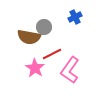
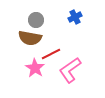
gray circle: moved 8 px left, 7 px up
brown semicircle: moved 1 px right, 1 px down
red line: moved 1 px left
pink L-shape: rotated 20 degrees clockwise
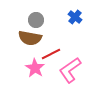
blue cross: rotated 24 degrees counterclockwise
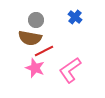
red line: moved 7 px left, 3 px up
pink star: rotated 12 degrees counterclockwise
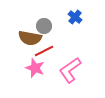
gray circle: moved 8 px right, 6 px down
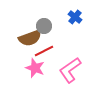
brown semicircle: rotated 30 degrees counterclockwise
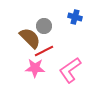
blue cross: rotated 24 degrees counterclockwise
brown semicircle: rotated 115 degrees counterclockwise
pink star: rotated 18 degrees counterclockwise
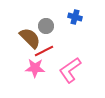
gray circle: moved 2 px right
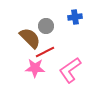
blue cross: rotated 24 degrees counterclockwise
red line: moved 1 px right, 1 px down
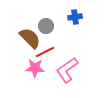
pink L-shape: moved 3 px left
